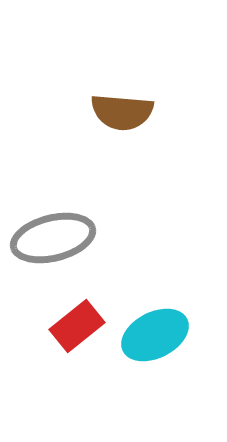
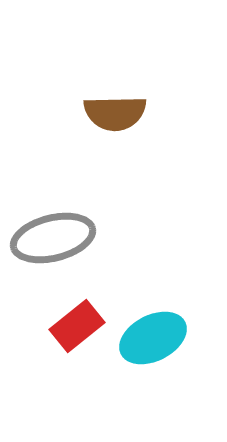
brown semicircle: moved 7 px left, 1 px down; rotated 6 degrees counterclockwise
cyan ellipse: moved 2 px left, 3 px down
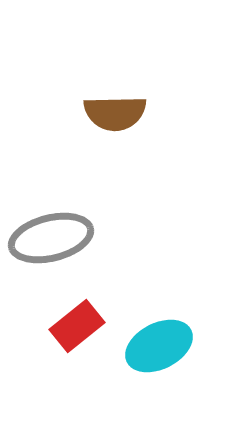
gray ellipse: moved 2 px left
cyan ellipse: moved 6 px right, 8 px down
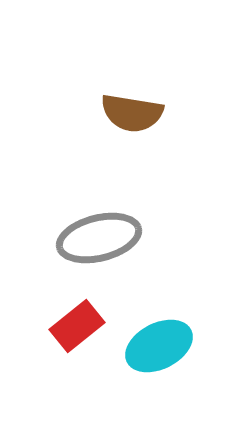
brown semicircle: moved 17 px right; rotated 10 degrees clockwise
gray ellipse: moved 48 px right
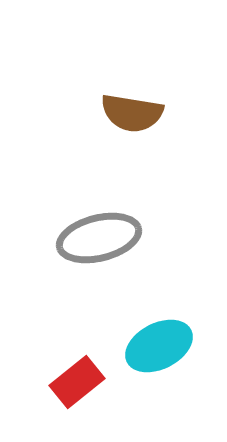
red rectangle: moved 56 px down
